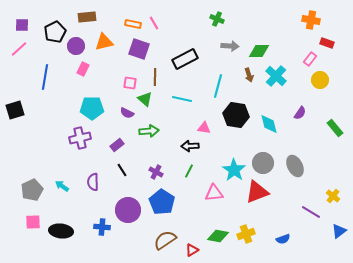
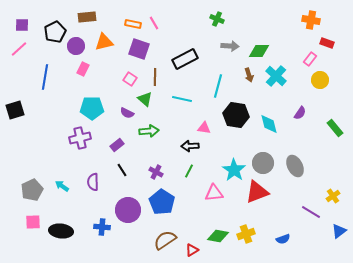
pink square at (130, 83): moved 4 px up; rotated 24 degrees clockwise
yellow cross at (333, 196): rotated 16 degrees clockwise
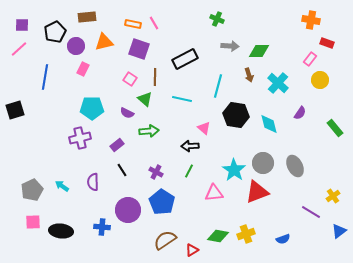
cyan cross at (276, 76): moved 2 px right, 7 px down
pink triangle at (204, 128): rotated 32 degrees clockwise
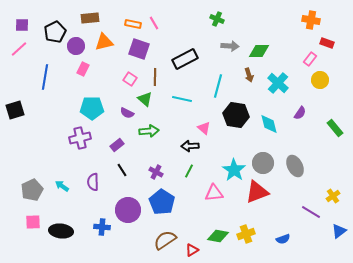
brown rectangle at (87, 17): moved 3 px right, 1 px down
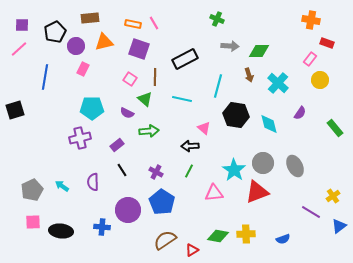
blue triangle at (339, 231): moved 5 px up
yellow cross at (246, 234): rotated 18 degrees clockwise
